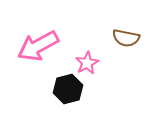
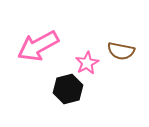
brown semicircle: moved 5 px left, 13 px down
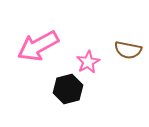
brown semicircle: moved 7 px right, 1 px up
pink star: moved 1 px right, 1 px up
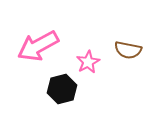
black hexagon: moved 6 px left
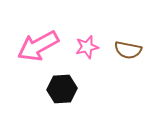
pink star: moved 1 px left, 15 px up; rotated 15 degrees clockwise
black hexagon: rotated 12 degrees clockwise
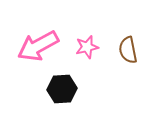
brown semicircle: rotated 68 degrees clockwise
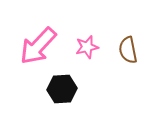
pink arrow: rotated 18 degrees counterclockwise
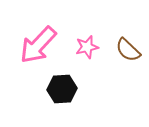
pink arrow: moved 1 px up
brown semicircle: rotated 36 degrees counterclockwise
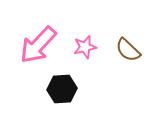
pink star: moved 2 px left
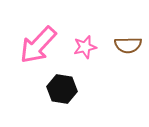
brown semicircle: moved 5 px up; rotated 44 degrees counterclockwise
black hexagon: rotated 12 degrees clockwise
